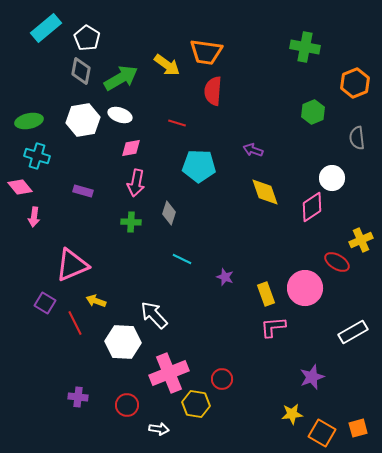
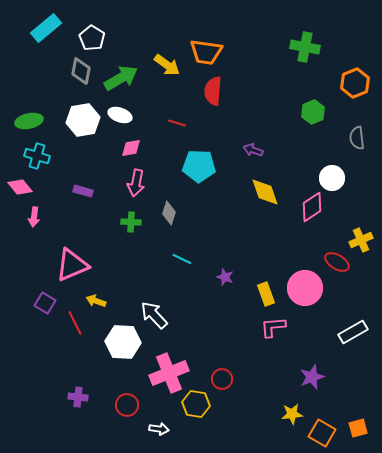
white pentagon at (87, 38): moved 5 px right
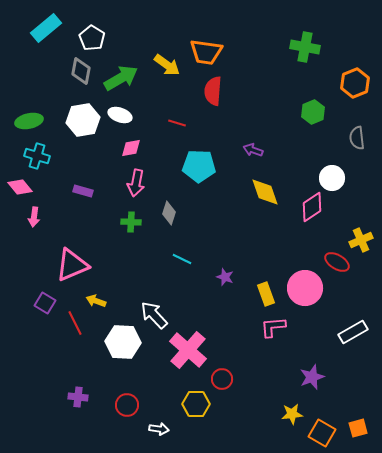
pink cross at (169, 373): moved 19 px right, 23 px up; rotated 27 degrees counterclockwise
yellow hexagon at (196, 404): rotated 8 degrees counterclockwise
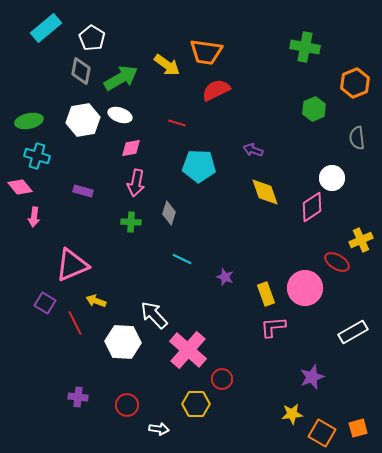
red semicircle at (213, 91): moved 3 px right, 1 px up; rotated 60 degrees clockwise
green hexagon at (313, 112): moved 1 px right, 3 px up
